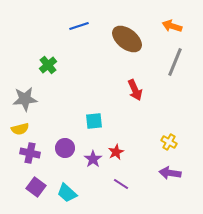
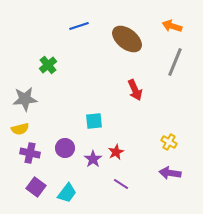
cyan trapezoid: rotated 95 degrees counterclockwise
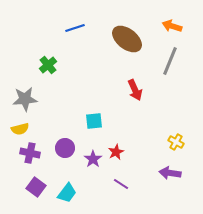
blue line: moved 4 px left, 2 px down
gray line: moved 5 px left, 1 px up
yellow cross: moved 7 px right
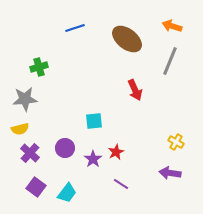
green cross: moved 9 px left, 2 px down; rotated 24 degrees clockwise
purple cross: rotated 30 degrees clockwise
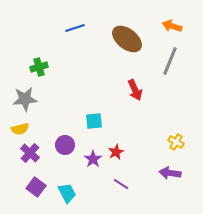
purple circle: moved 3 px up
cyan trapezoid: rotated 65 degrees counterclockwise
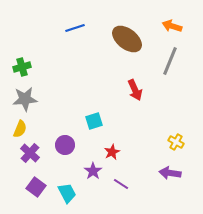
green cross: moved 17 px left
cyan square: rotated 12 degrees counterclockwise
yellow semicircle: rotated 54 degrees counterclockwise
red star: moved 4 px left
purple star: moved 12 px down
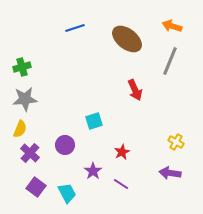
red star: moved 10 px right
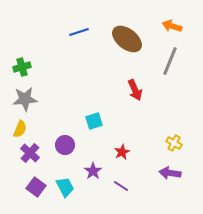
blue line: moved 4 px right, 4 px down
yellow cross: moved 2 px left, 1 px down
purple line: moved 2 px down
cyan trapezoid: moved 2 px left, 6 px up
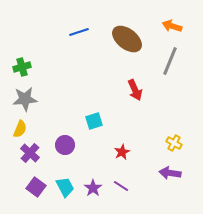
purple star: moved 17 px down
